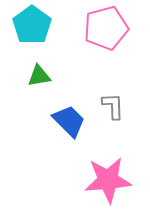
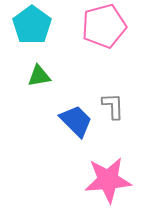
pink pentagon: moved 2 px left, 2 px up
blue trapezoid: moved 7 px right
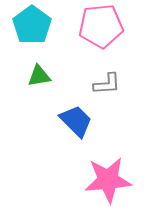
pink pentagon: moved 3 px left; rotated 9 degrees clockwise
gray L-shape: moved 6 px left, 22 px up; rotated 88 degrees clockwise
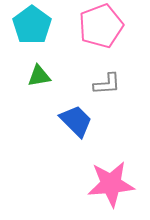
pink pentagon: rotated 15 degrees counterclockwise
pink star: moved 3 px right, 4 px down
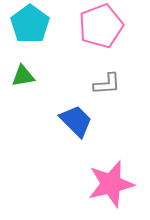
cyan pentagon: moved 2 px left, 1 px up
green triangle: moved 16 px left
pink star: rotated 9 degrees counterclockwise
